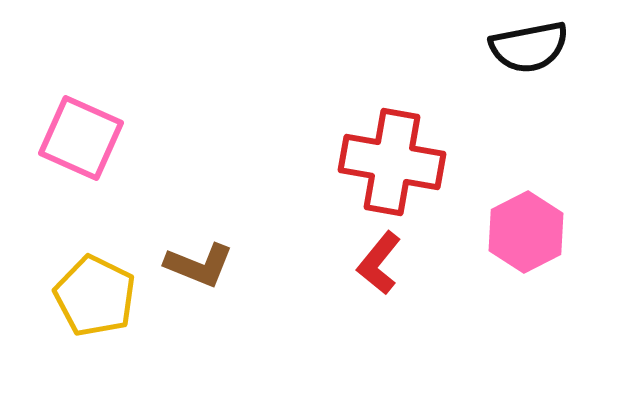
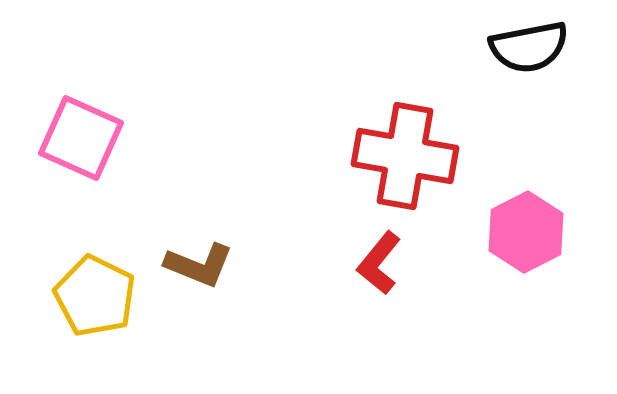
red cross: moved 13 px right, 6 px up
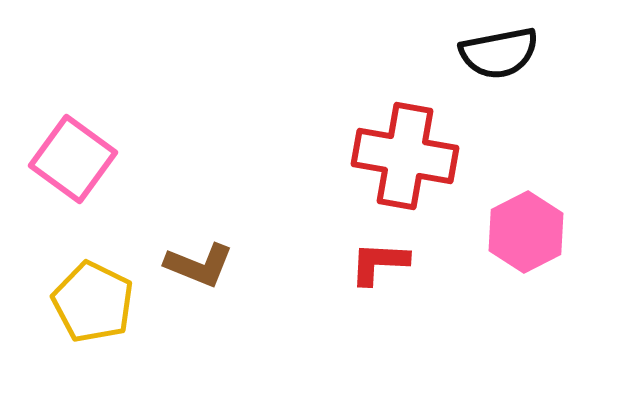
black semicircle: moved 30 px left, 6 px down
pink square: moved 8 px left, 21 px down; rotated 12 degrees clockwise
red L-shape: rotated 54 degrees clockwise
yellow pentagon: moved 2 px left, 6 px down
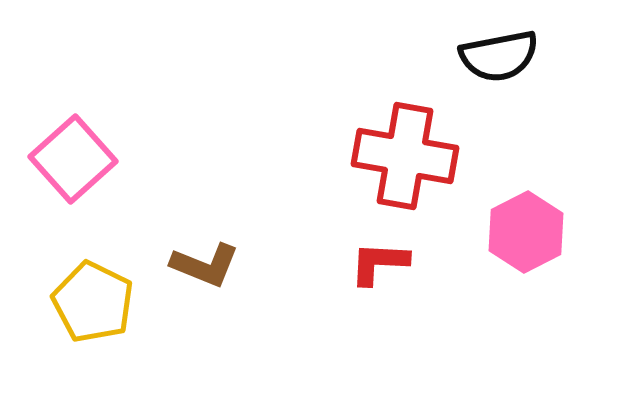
black semicircle: moved 3 px down
pink square: rotated 12 degrees clockwise
brown L-shape: moved 6 px right
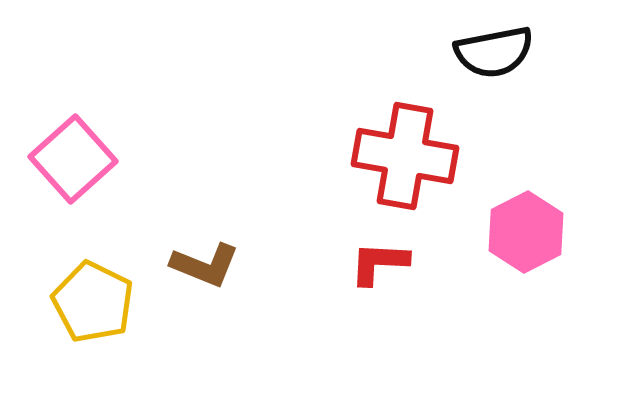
black semicircle: moved 5 px left, 4 px up
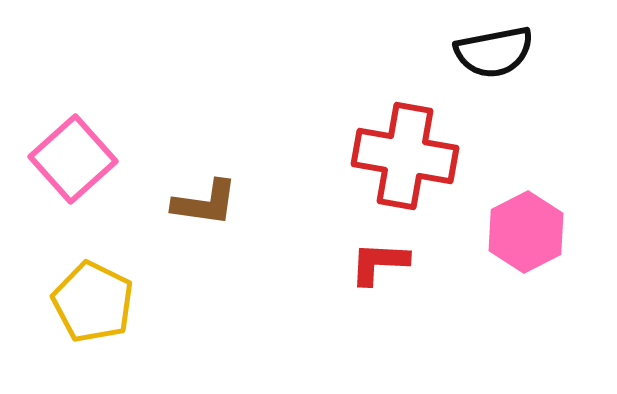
brown L-shape: moved 62 px up; rotated 14 degrees counterclockwise
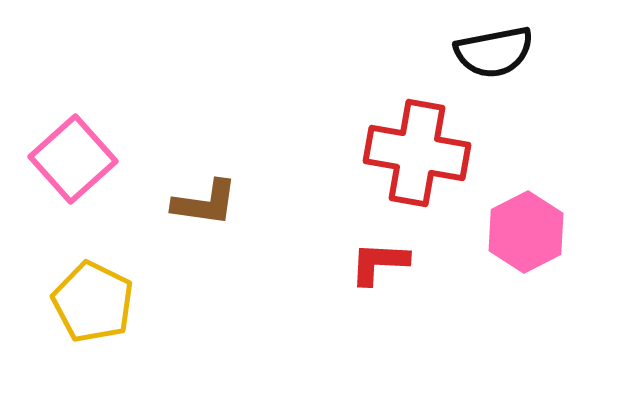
red cross: moved 12 px right, 3 px up
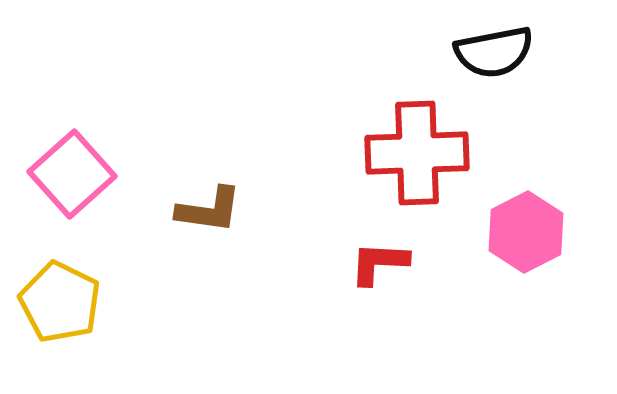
red cross: rotated 12 degrees counterclockwise
pink square: moved 1 px left, 15 px down
brown L-shape: moved 4 px right, 7 px down
yellow pentagon: moved 33 px left
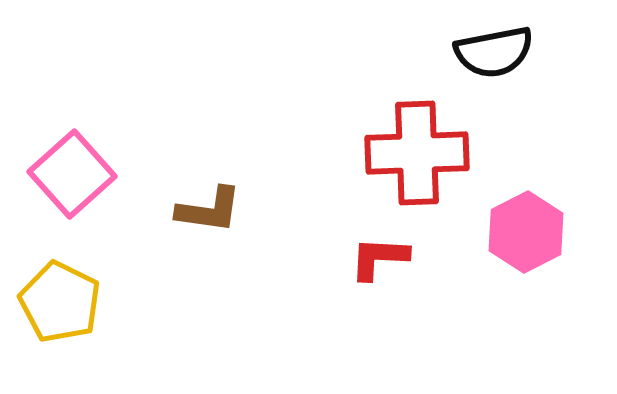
red L-shape: moved 5 px up
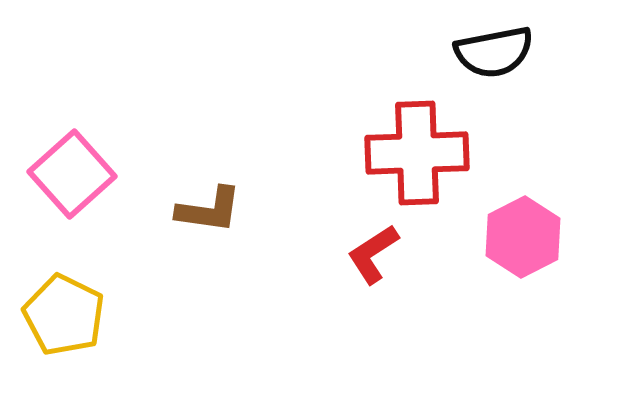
pink hexagon: moved 3 px left, 5 px down
red L-shape: moved 6 px left, 4 px up; rotated 36 degrees counterclockwise
yellow pentagon: moved 4 px right, 13 px down
